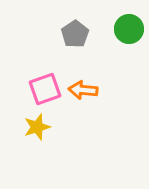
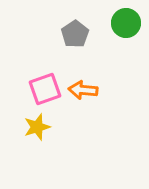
green circle: moved 3 px left, 6 px up
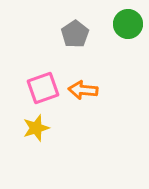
green circle: moved 2 px right, 1 px down
pink square: moved 2 px left, 1 px up
yellow star: moved 1 px left, 1 px down
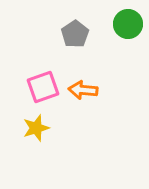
pink square: moved 1 px up
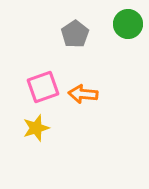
orange arrow: moved 4 px down
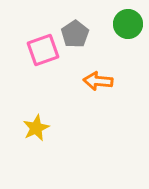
pink square: moved 37 px up
orange arrow: moved 15 px right, 13 px up
yellow star: rotated 8 degrees counterclockwise
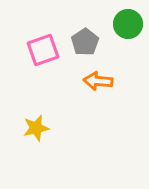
gray pentagon: moved 10 px right, 8 px down
yellow star: rotated 12 degrees clockwise
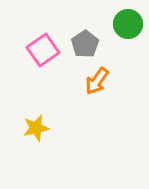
gray pentagon: moved 2 px down
pink square: rotated 16 degrees counterclockwise
orange arrow: moved 1 px left; rotated 60 degrees counterclockwise
